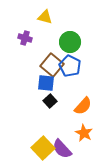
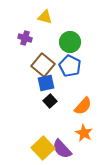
brown square: moved 9 px left
blue square: rotated 18 degrees counterclockwise
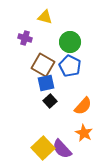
brown square: rotated 10 degrees counterclockwise
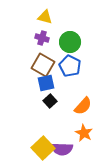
purple cross: moved 17 px right
purple semicircle: rotated 45 degrees counterclockwise
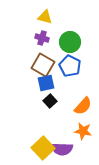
orange star: moved 1 px left, 2 px up; rotated 18 degrees counterclockwise
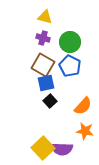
purple cross: moved 1 px right
orange star: moved 2 px right
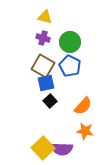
brown square: moved 1 px down
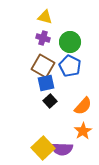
orange star: moved 2 px left; rotated 30 degrees clockwise
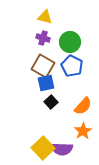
blue pentagon: moved 2 px right
black square: moved 1 px right, 1 px down
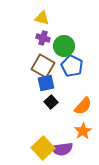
yellow triangle: moved 3 px left, 1 px down
green circle: moved 6 px left, 4 px down
purple semicircle: rotated 10 degrees counterclockwise
